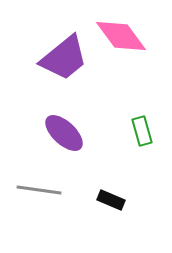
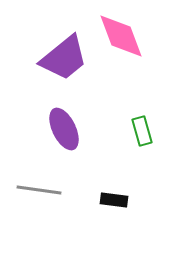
pink diamond: rotated 16 degrees clockwise
purple ellipse: moved 4 px up; rotated 21 degrees clockwise
black rectangle: moved 3 px right; rotated 16 degrees counterclockwise
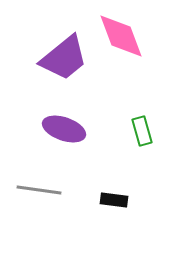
purple ellipse: rotated 45 degrees counterclockwise
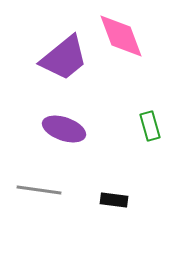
green rectangle: moved 8 px right, 5 px up
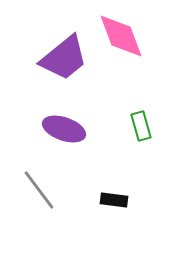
green rectangle: moved 9 px left
gray line: rotated 45 degrees clockwise
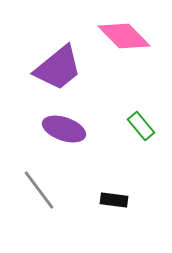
pink diamond: moved 3 px right; rotated 24 degrees counterclockwise
purple trapezoid: moved 6 px left, 10 px down
green rectangle: rotated 24 degrees counterclockwise
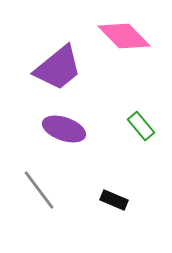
black rectangle: rotated 16 degrees clockwise
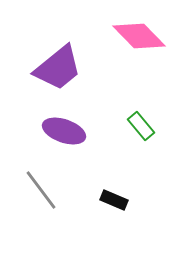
pink diamond: moved 15 px right
purple ellipse: moved 2 px down
gray line: moved 2 px right
